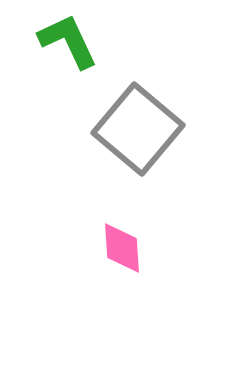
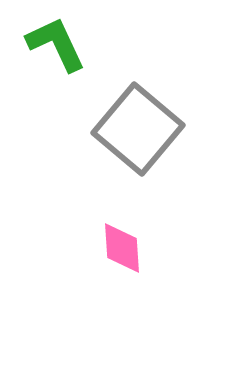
green L-shape: moved 12 px left, 3 px down
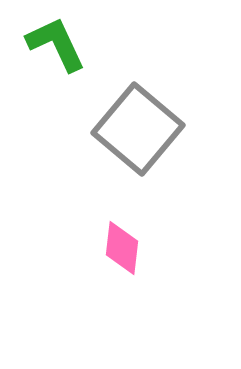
pink diamond: rotated 10 degrees clockwise
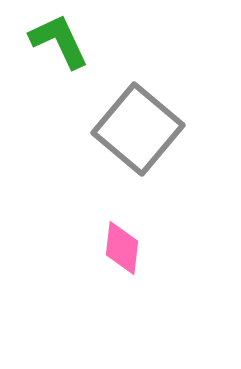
green L-shape: moved 3 px right, 3 px up
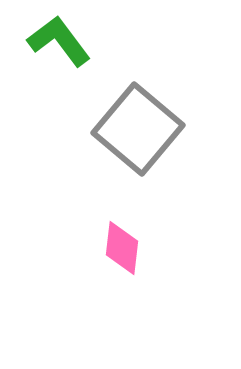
green L-shape: rotated 12 degrees counterclockwise
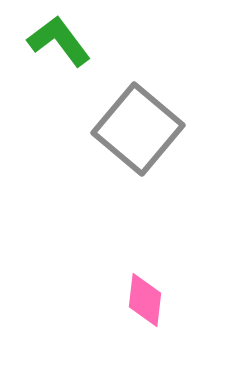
pink diamond: moved 23 px right, 52 px down
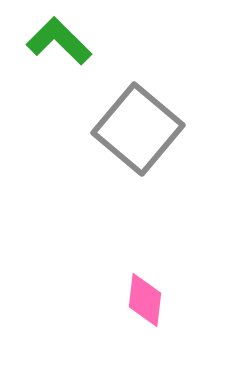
green L-shape: rotated 8 degrees counterclockwise
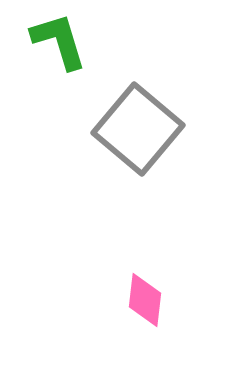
green L-shape: rotated 28 degrees clockwise
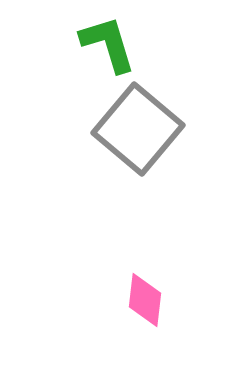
green L-shape: moved 49 px right, 3 px down
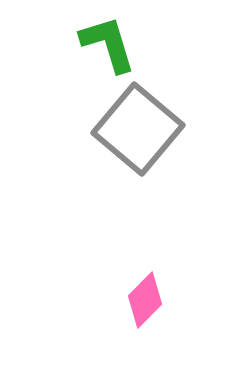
pink diamond: rotated 38 degrees clockwise
